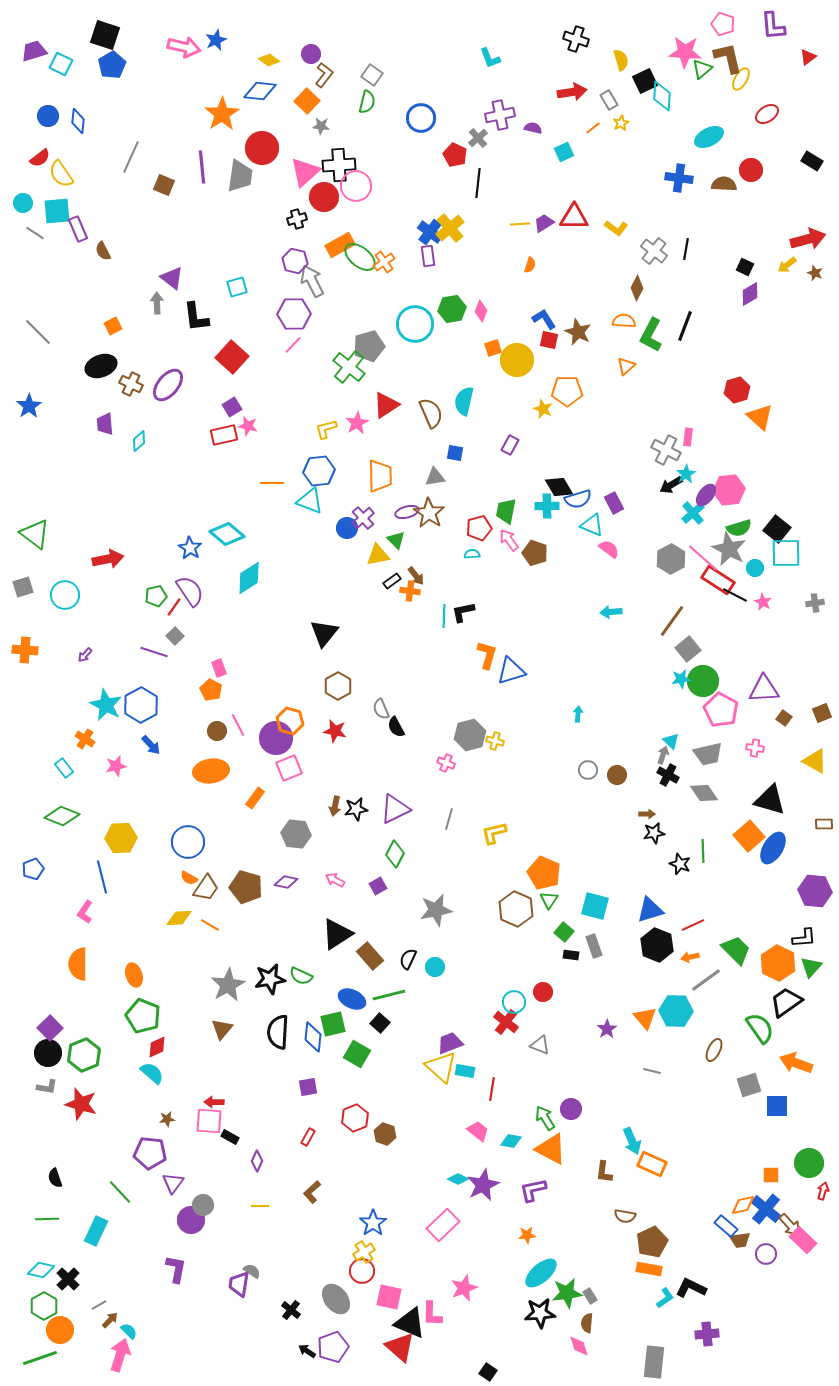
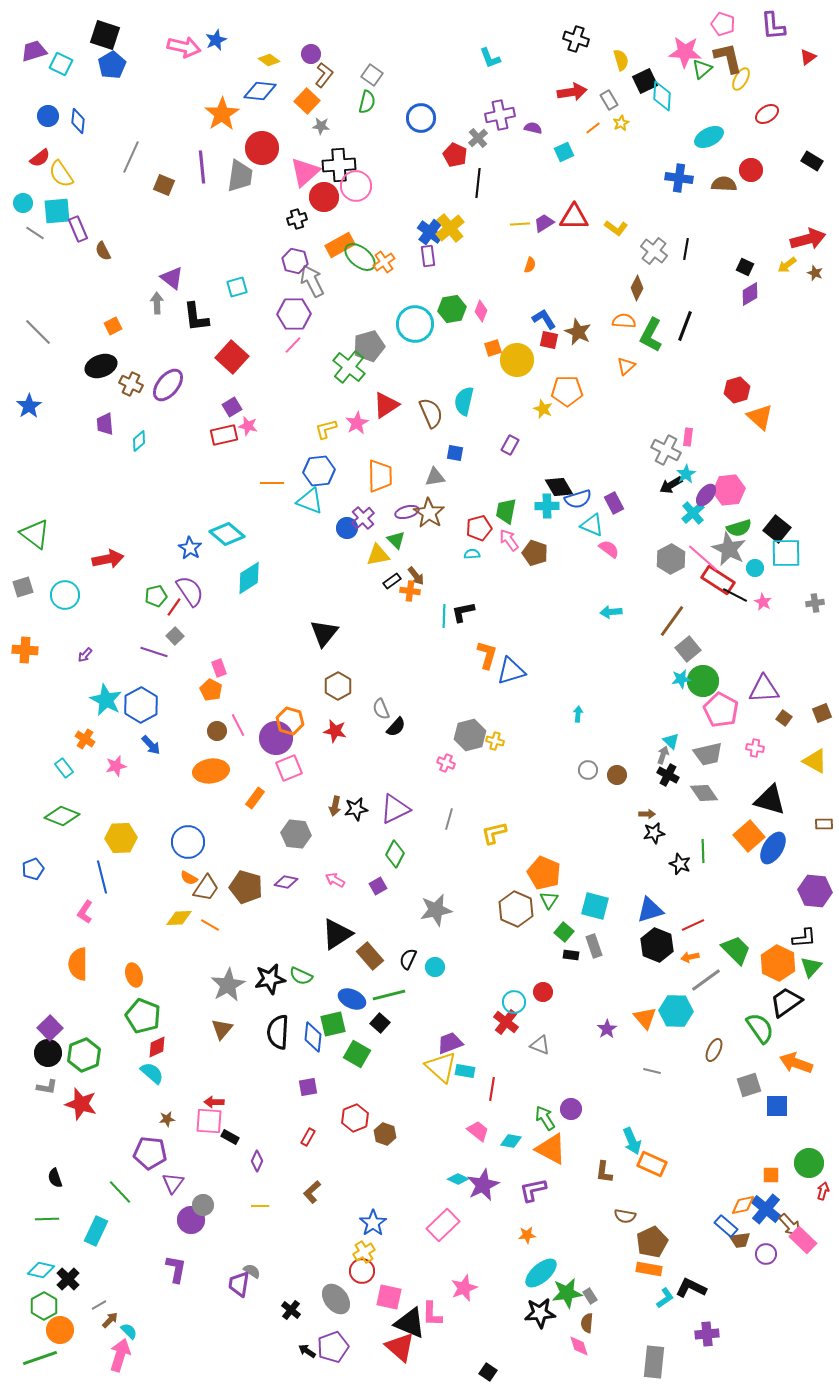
cyan star at (106, 705): moved 5 px up
black semicircle at (396, 727): rotated 110 degrees counterclockwise
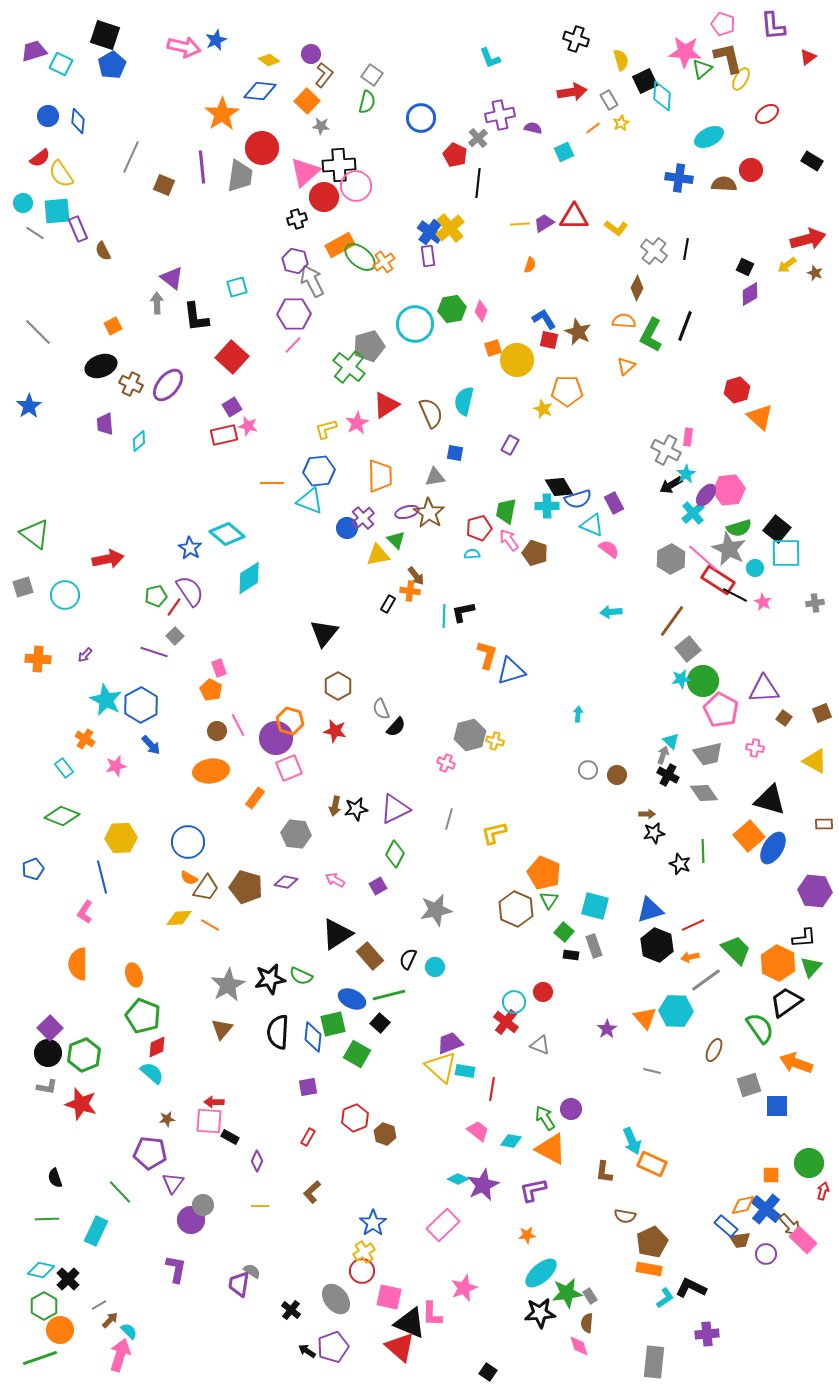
black rectangle at (392, 581): moved 4 px left, 23 px down; rotated 24 degrees counterclockwise
orange cross at (25, 650): moved 13 px right, 9 px down
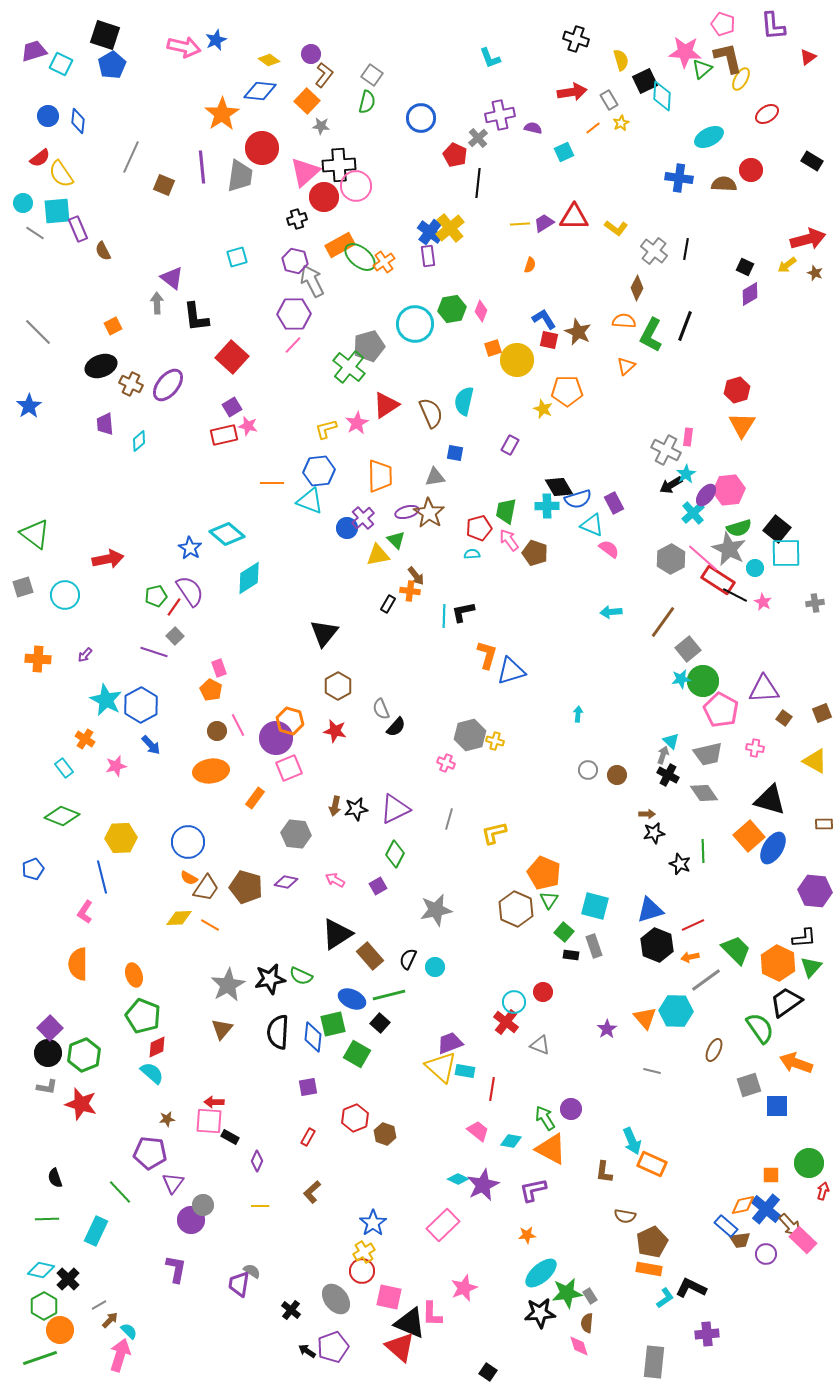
cyan square at (237, 287): moved 30 px up
orange triangle at (760, 417): moved 18 px left, 8 px down; rotated 20 degrees clockwise
brown line at (672, 621): moved 9 px left, 1 px down
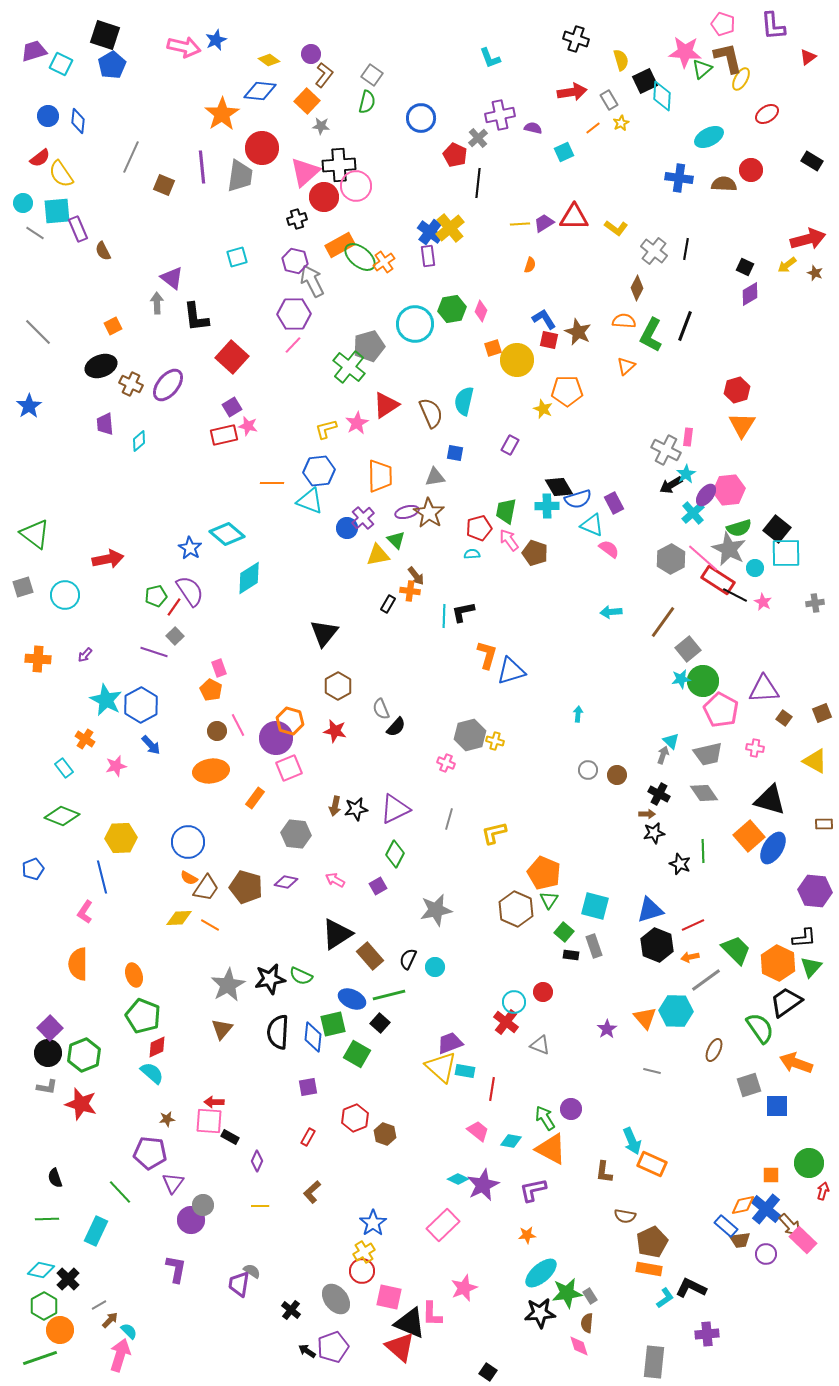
black cross at (668, 775): moved 9 px left, 19 px down
